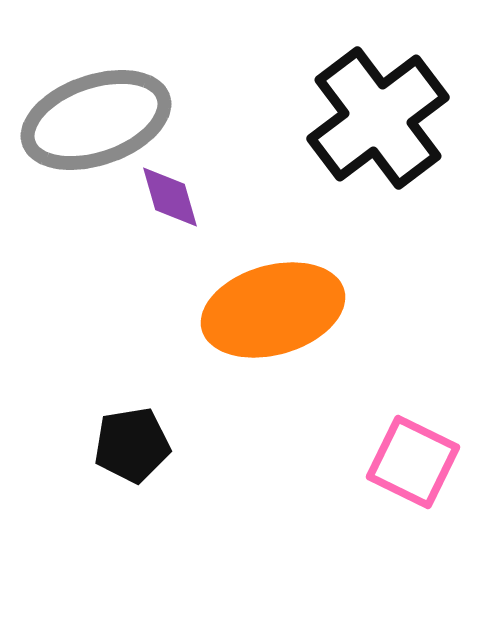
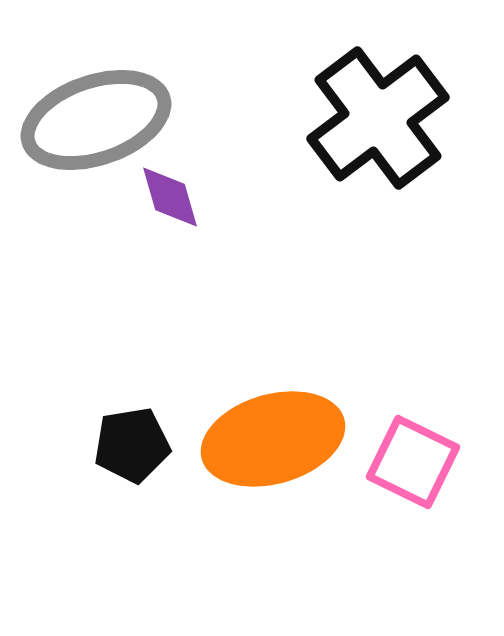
orange ellipse: moved 129 px down
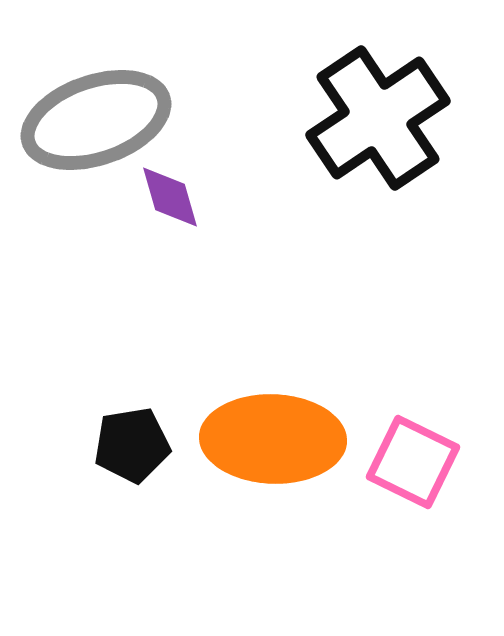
black cross: rotated 3 degrees clockwise
orange ellipse: rotated 18 degrees clockwise
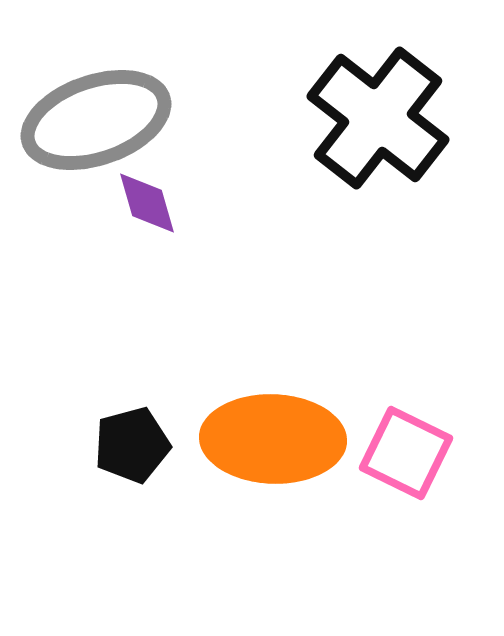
black cross: rotated 18 degrees counterclockwise
purple diamond: moved 23 px left, 6 px down
black pentagon: rotated 6 degrees counterclockwise
pink square: moved 7 px left, 9 px up
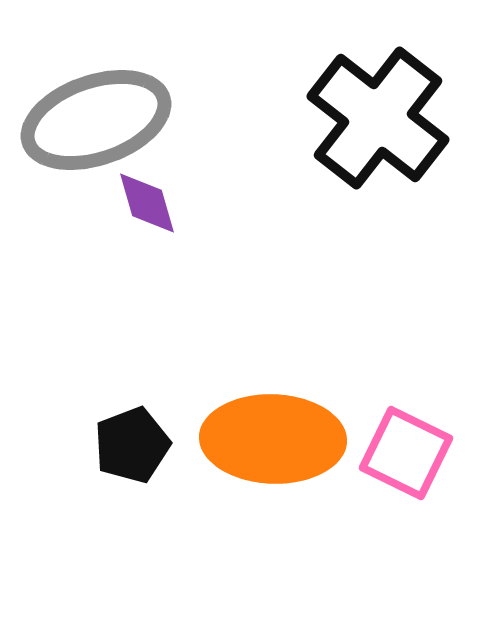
black pentagon: rotated 6 degrees counterclockwise
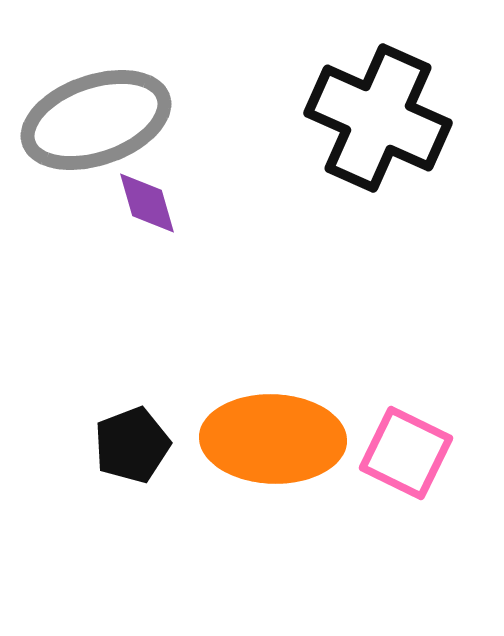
black cross: rotated 14 degrees counterclockwise
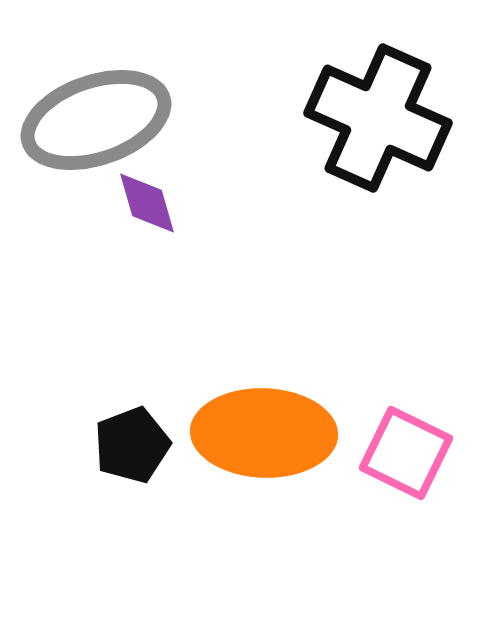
orange ellipse: moved 9 px left, 6 px up
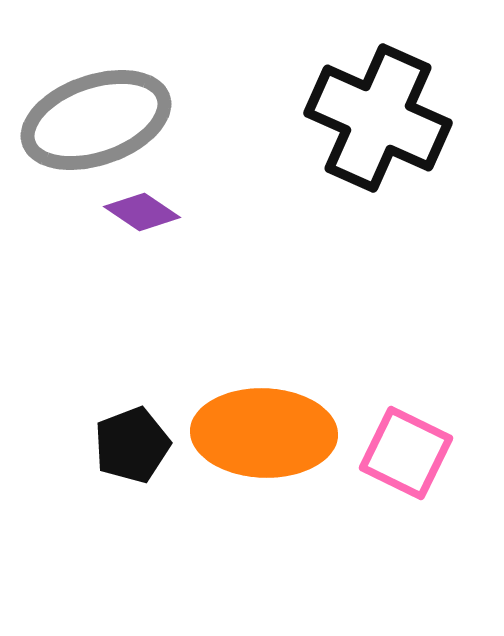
purple diamond: moved 5 px left, 9 px down; rotated 40 degrees counterclockwise
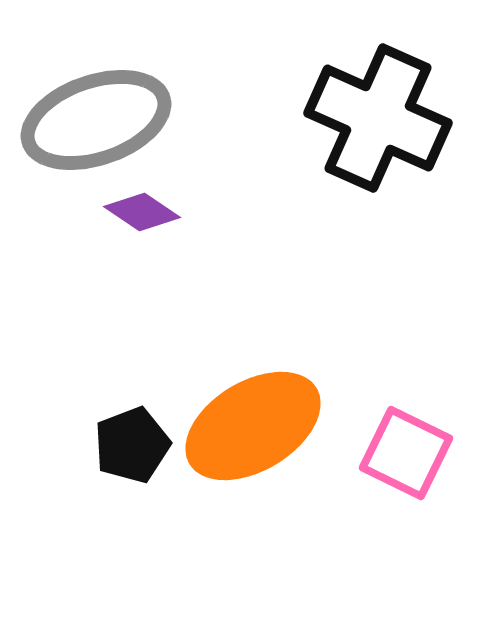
orange ellipse: moved 11 px left, 7 px up; rotated 33 degrees counterclockwise
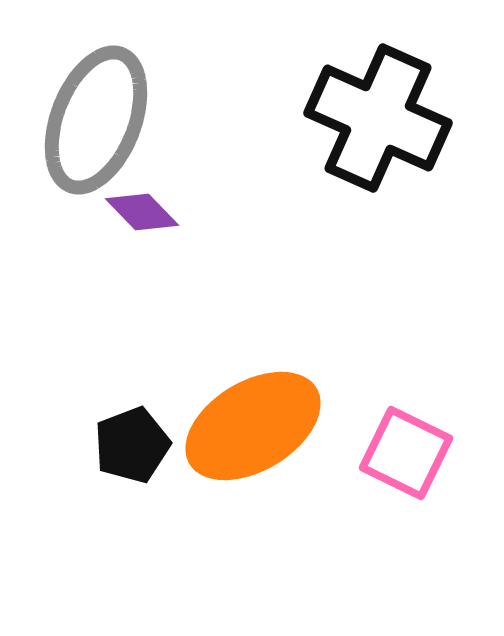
gray ellipse: rotated 50 degrees counterclockwise
purple diamond: rotated 12 degrees clockwise
